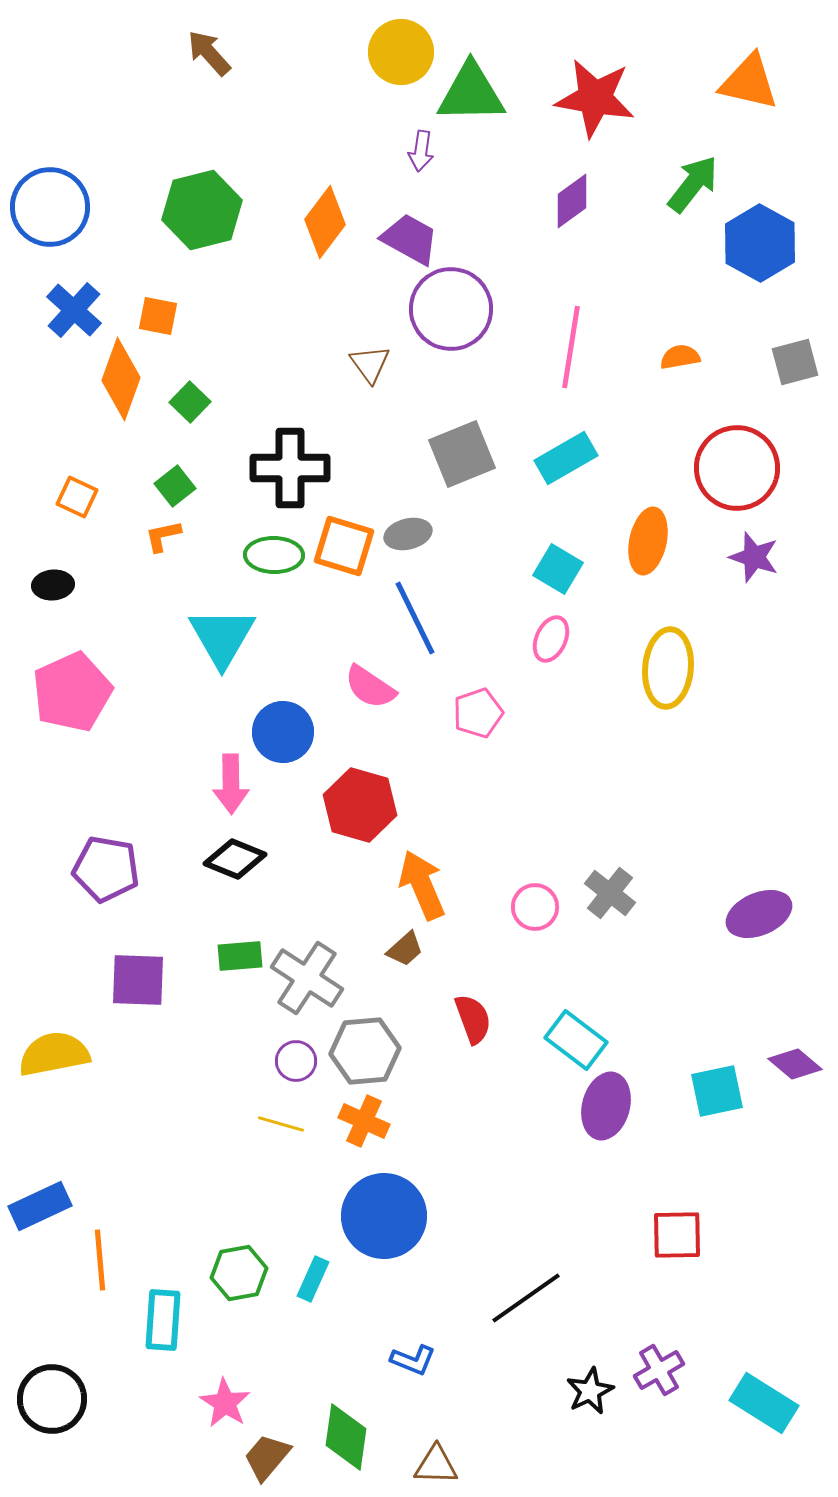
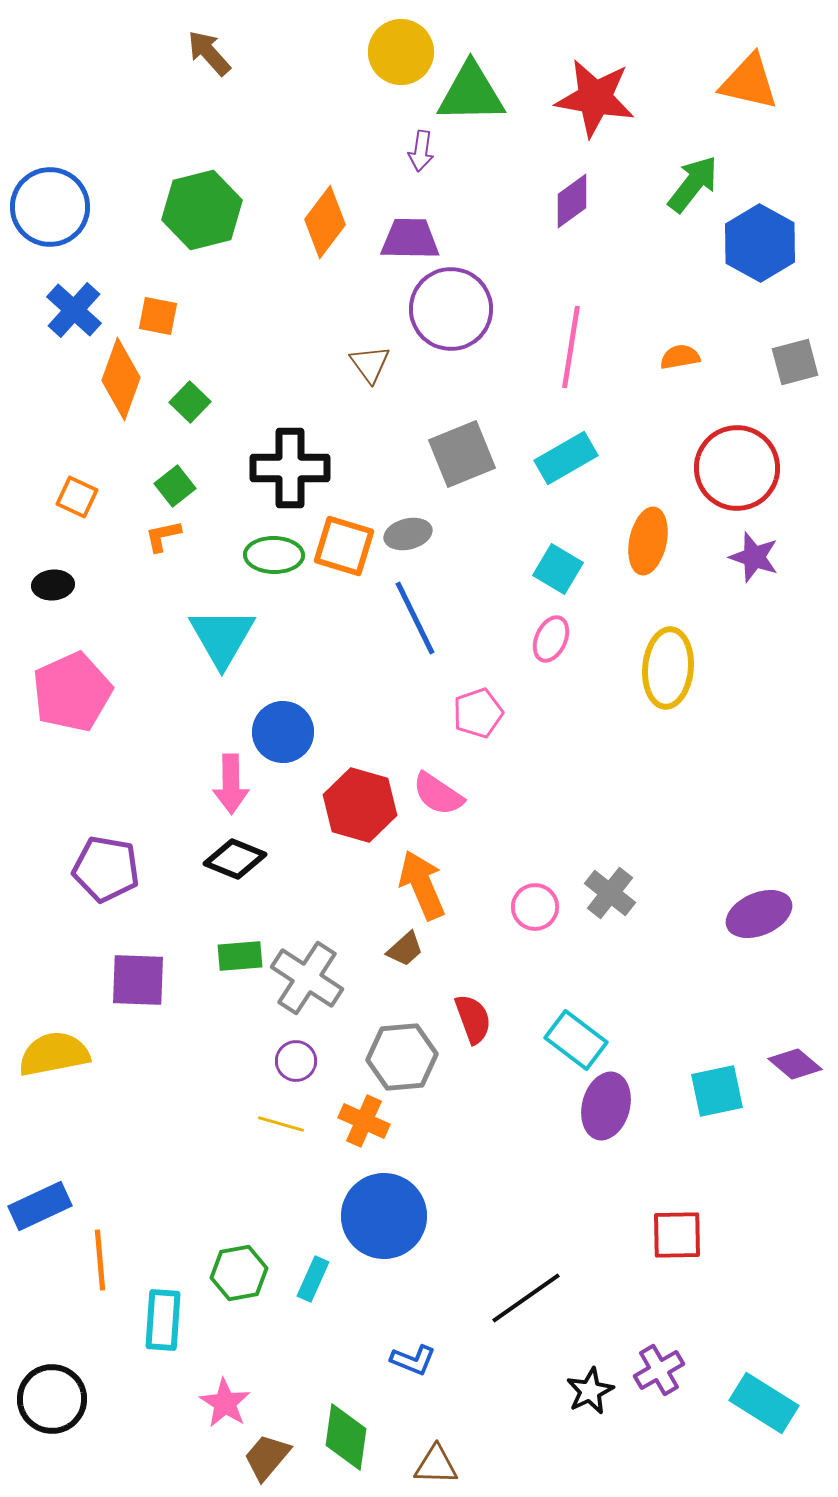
purple trapezoid at (410, 239): rotated 28 degrees counterclockwise
pink semicircle at (370, 687): moved 68 px right, 107 px down
gray hexagon at (365, 1051): moved 37 px right, 6 px down
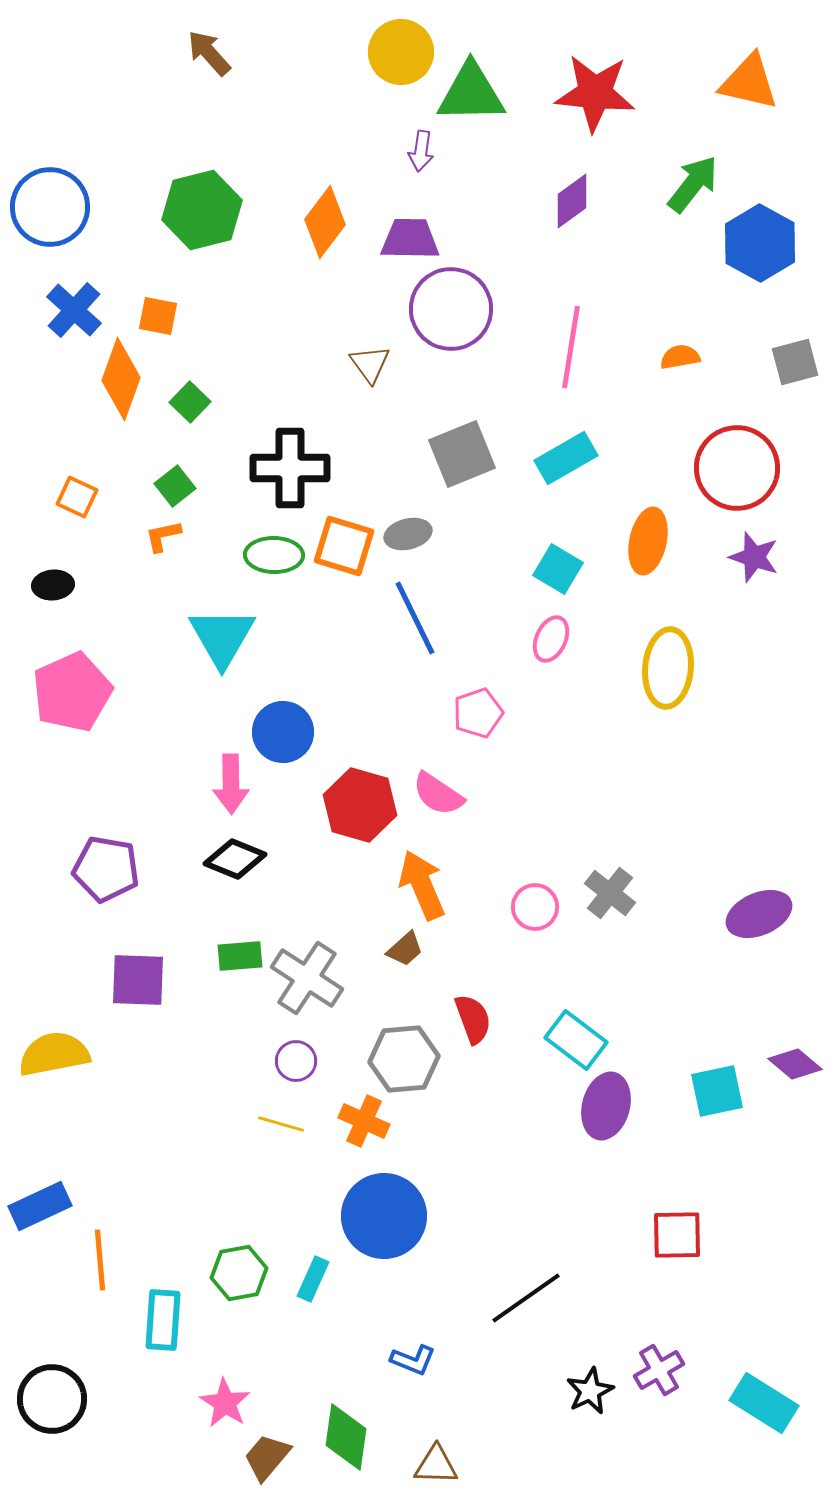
red star at (595, 98): moved 5 px up; rotated 4 degrees counterclockwise
gray hexagon at (402, 1057): moved 2 px right, 2 px down
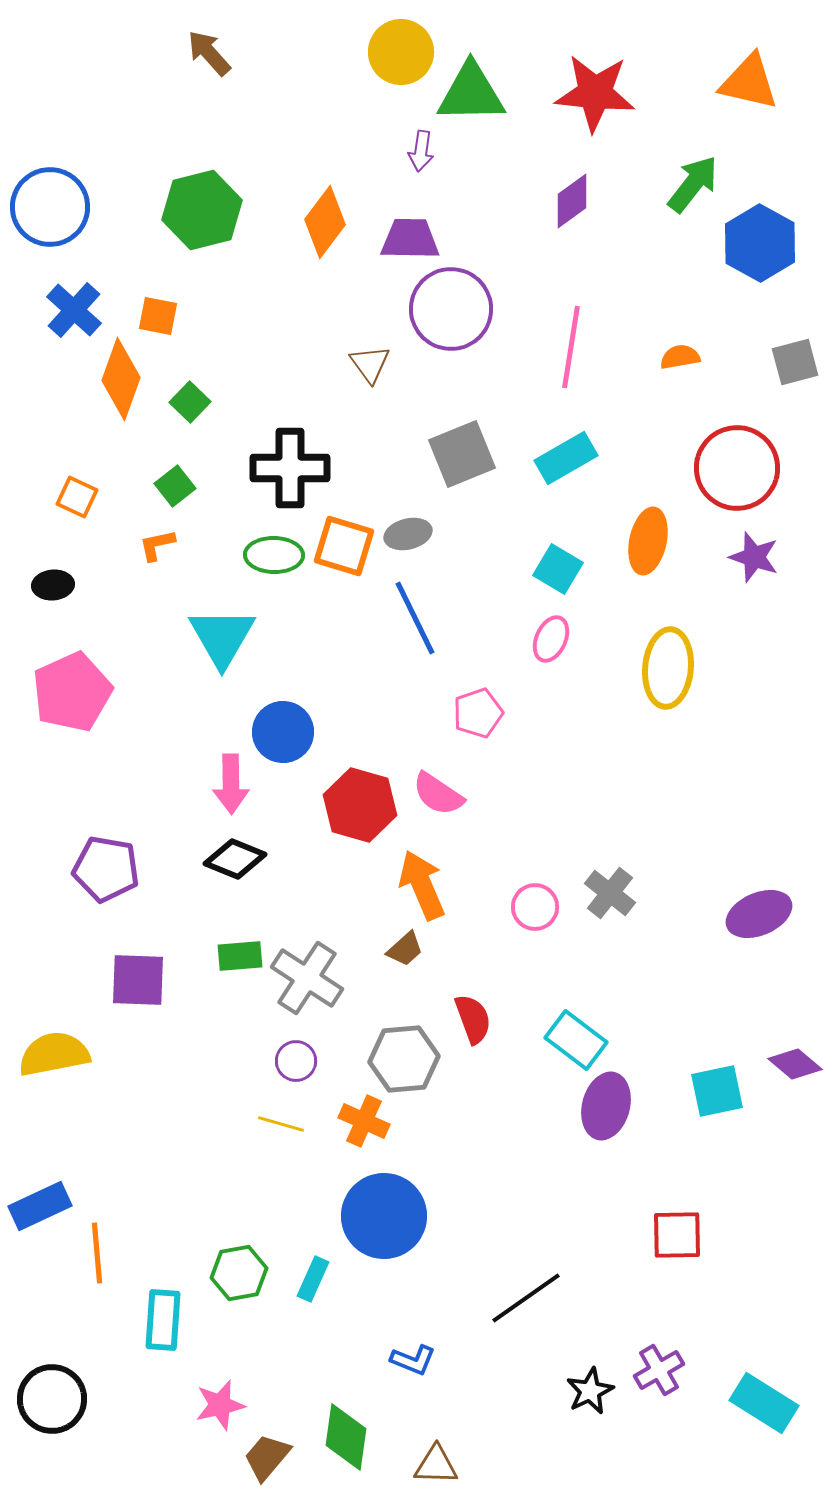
orange L-shape at (163, 536): moved 6 px left, 9 px down
orange line at (100, 1260): moved 3 px left, 7 px up
pink star at (225, 1403): moved 5 px left, 2 px down; rotated 27 degrees clockwise
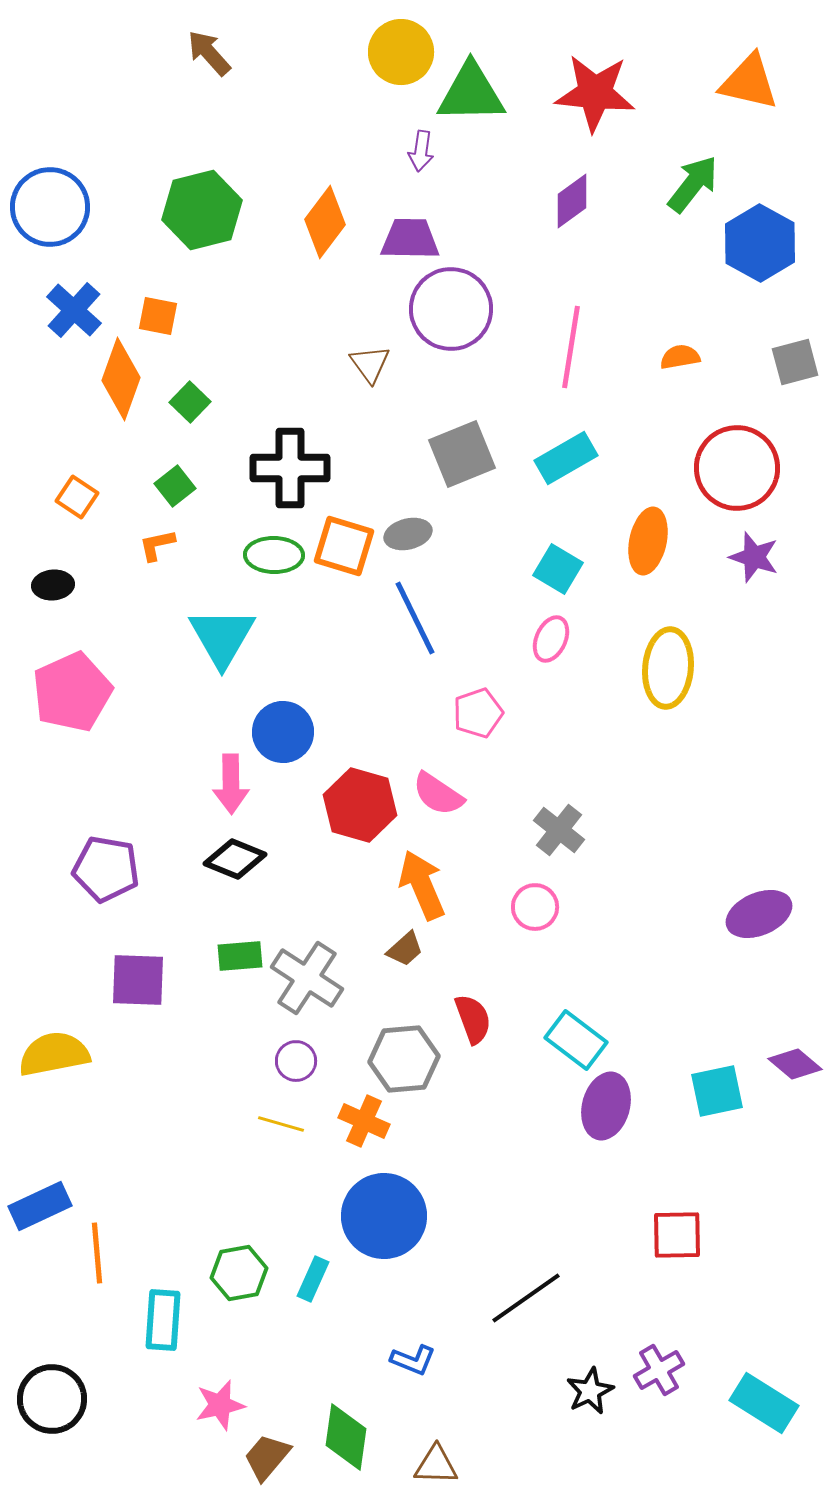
orange square at (77, 497): rotated 9 degrees clockwise
gray cross at (610, 893): moved 51 px left, 63 px up
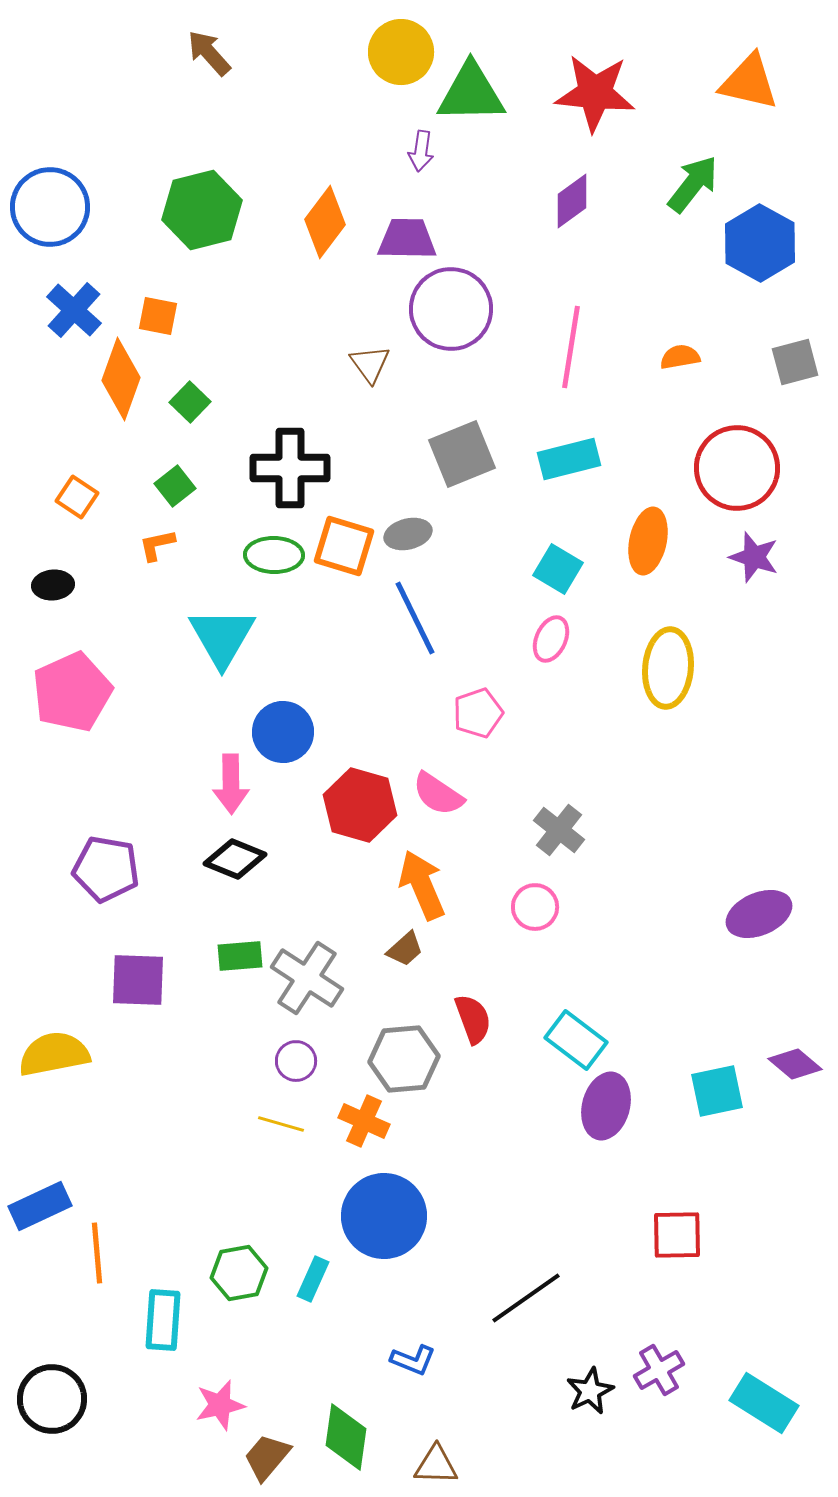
purple trapezoid at (410, 239): moved 3 px left
cyan rectangle at (566, 458): moved 3 px right, 1 px down; rotated 16 degrees clockwise
